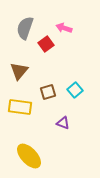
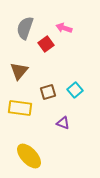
yellow rectangle: moved 1 px down
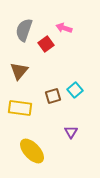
gray semicircle: moved 1 px left, 2 px down
brown square: moved 5 px right, 4 px down
purple triangle: moved 8 px right, 9 px down; rotated 40 degrees clockwise
yellow ellipse: moved 3 px right, 5 px up
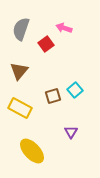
gray semicircle: moved 3 px left, 1 px up
yellow rectangle: rotated 20 degrees clockwise
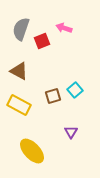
red square: moved 4 px left, 3 px up; rotated 14 degrees clockwise
brown triangle: rotated 42 degrees counterclockwise
yellow rectangle: moved 1 px left, 3 px up
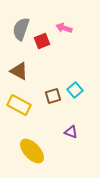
purple triangle: rotated 40 degrees counterclockwise
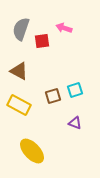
red square: rotated 14 degrees clockwise
cyan square: rotated 21 degrees clockwise
purple triangle: moved 4 px right, 9 px up
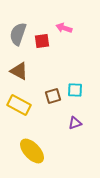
gray semicircle: moved 3 px left, 5 px down
cyan square: rotated 21 degrees clockwise
purple triangle: rotated 40 degrees counterclockwise
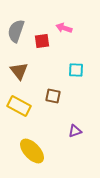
gray semicircle: moved 2 px left, 3 px up
brown triangle: rotated 24 degrees clockwise
cyan square: moved 1 px right, 20 px up
brown square: rotated 28 degrees clockwise
yellow rectangle: moved 1 px down
purple triangle: moved 8 px down
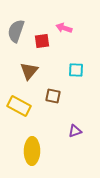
brown triangle: moved 10 px right; rotated 18 degrees clockwise
yellow ellipse: rotated 44 degrees clockwise
